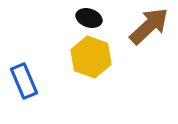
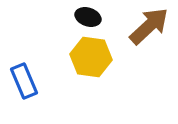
black ellipse: moved 1 px left, 1 px up
yellow hexagon: rotated 12 degrees counterclockwise
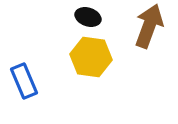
brown arrow: rotated 27 degrees counterclockwise
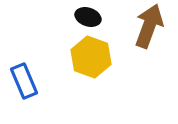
yellow hexagon: rotated 12 degrees clockwise
